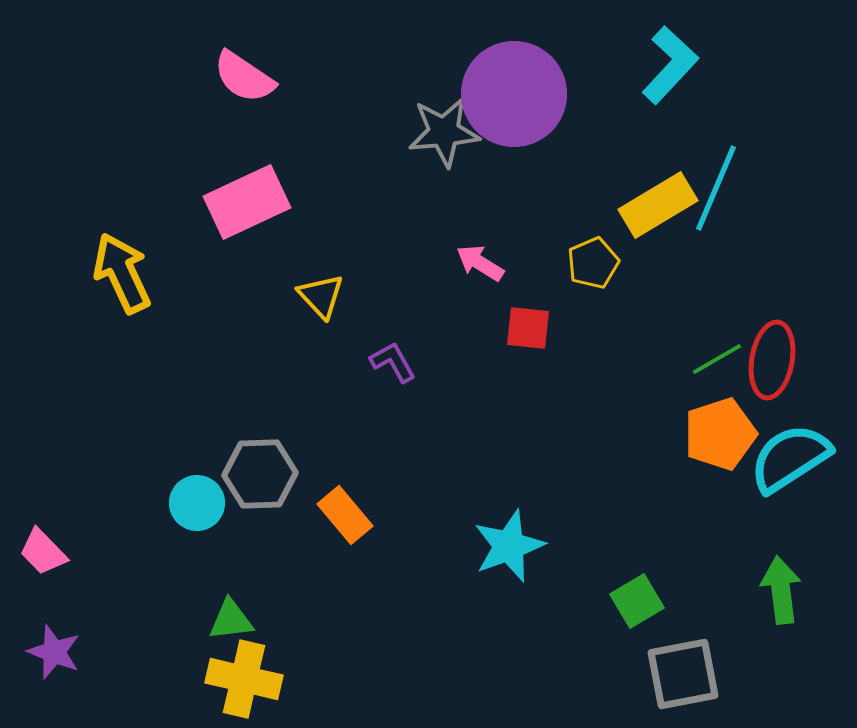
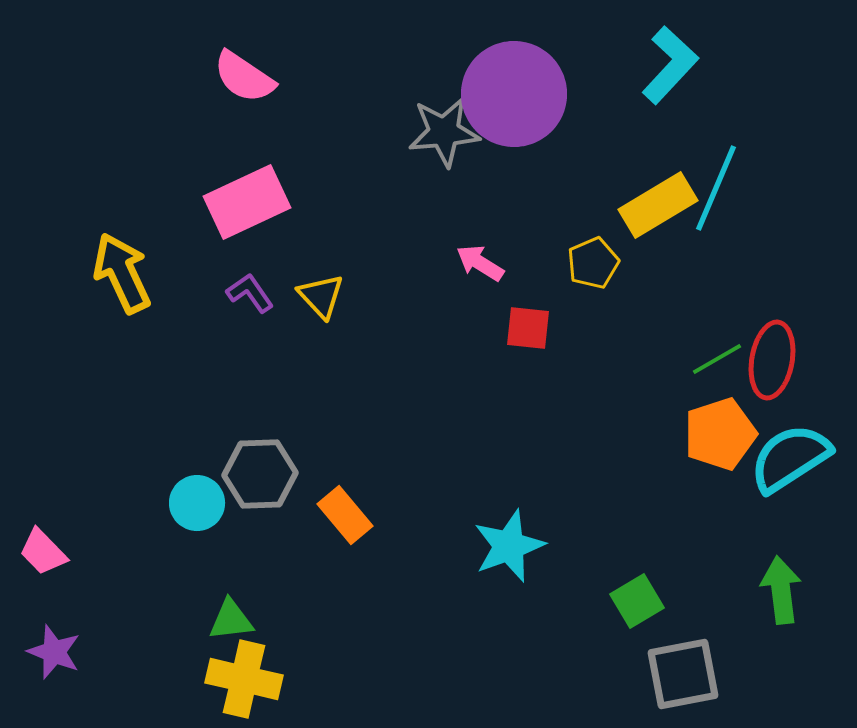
purple L-shape: moved 143 px left, 69 px up; rotated 6 degrees counterclockwise
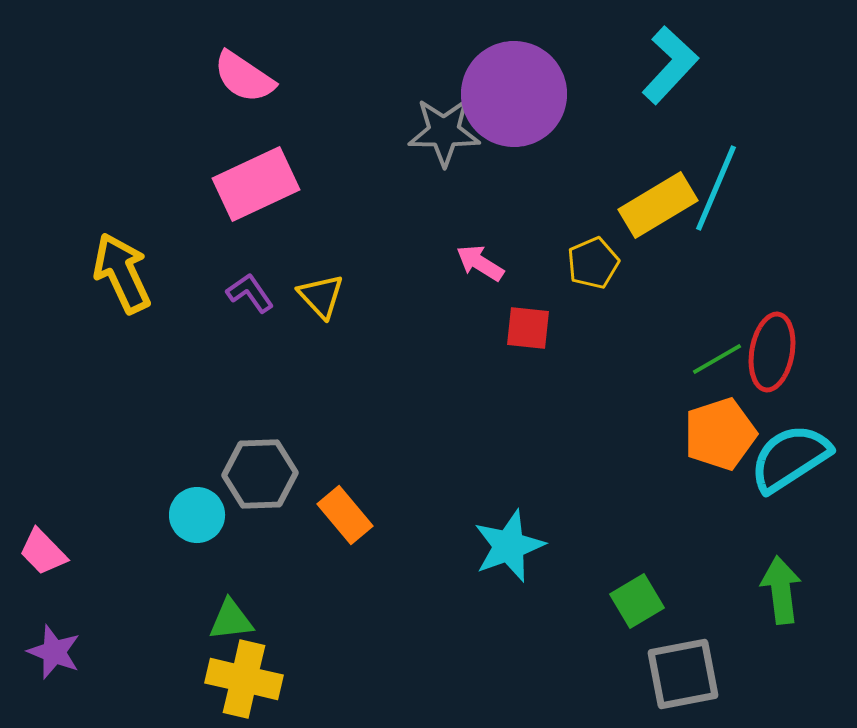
gray star: rotated 6 degrees clockwise
pink rectangle: moved 9 px right, 18 px up
red ellipse: moved 8 px up
cyan circle: moved 12 px down
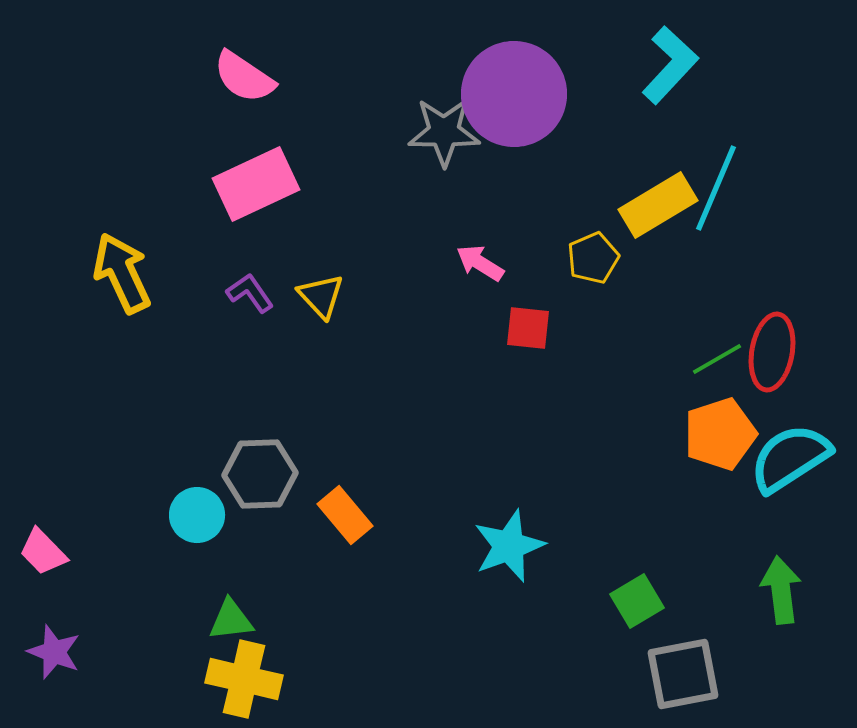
yellow pentagon: moved 5 px up
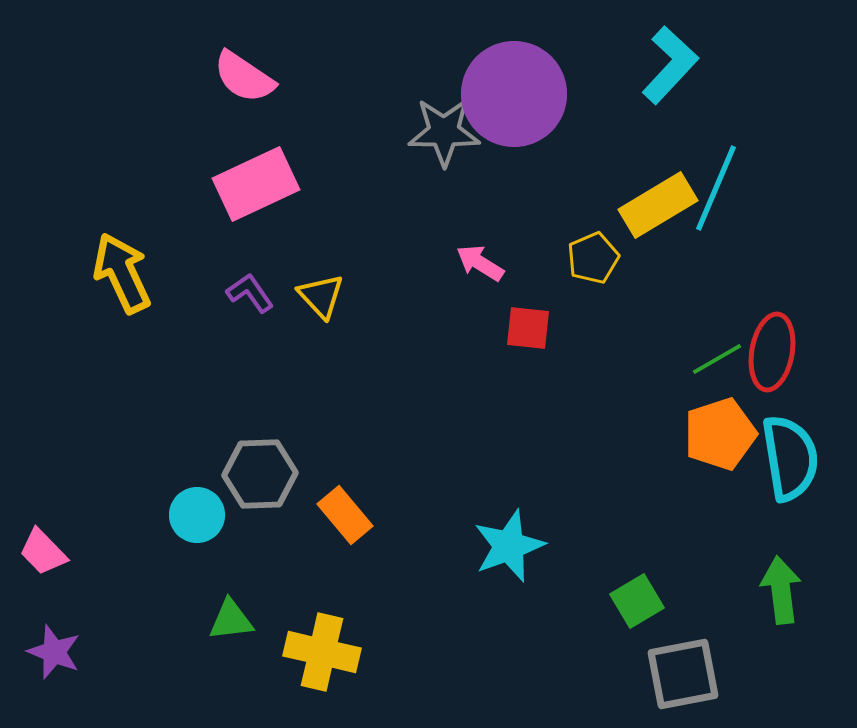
cyan semicircle: rotated 114 degrees clockwise
yellow cross: moved 78 px right, 27 px up
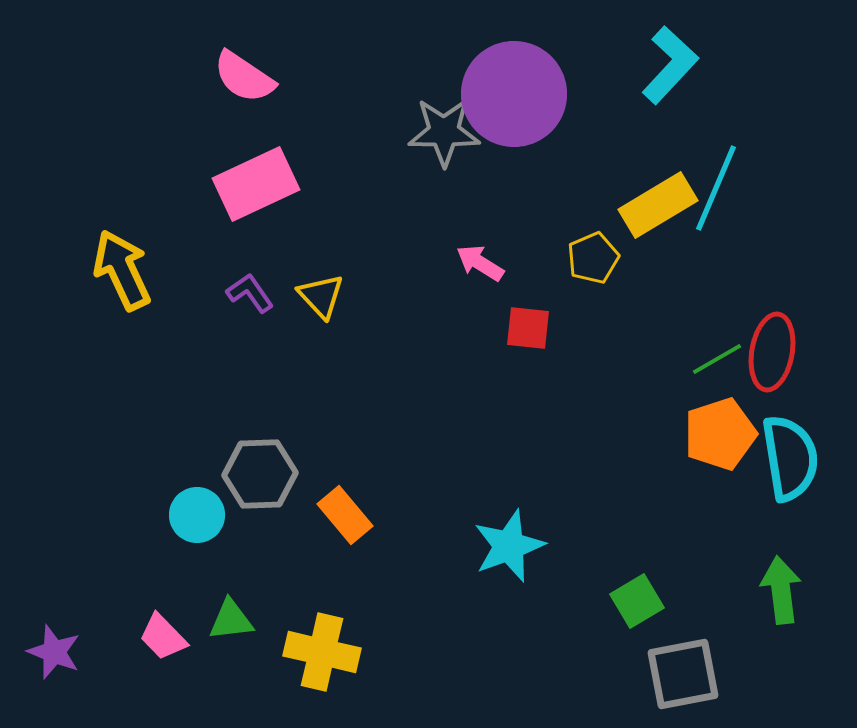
yellow arrow: moved 3 px up
pink trapezoid: moved 120 px right, 85 px down
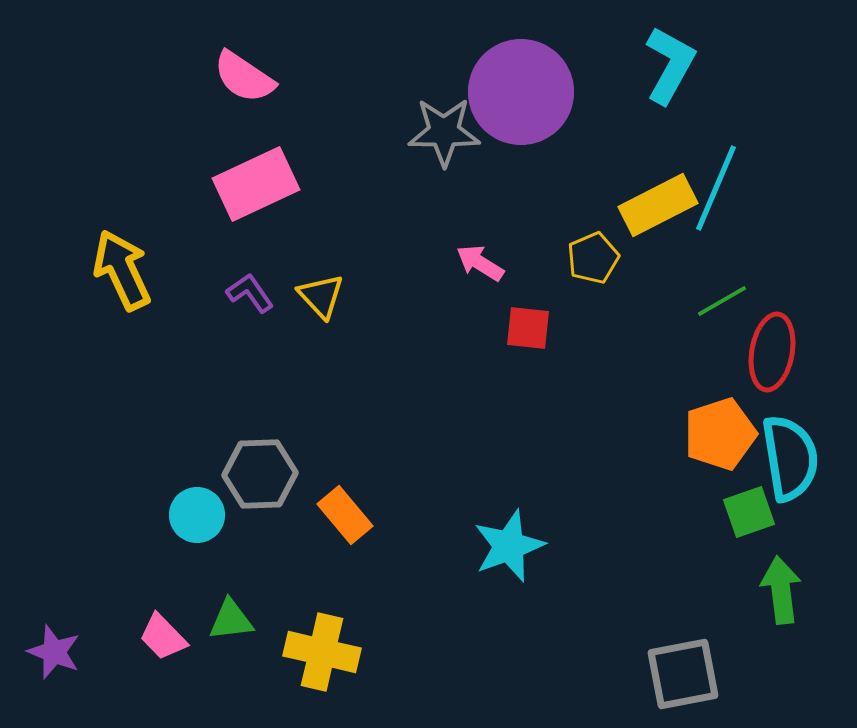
cyan L-shape: rotated 14 degrees counterclockwise
purple circle: moved 7 px right, 2 px up
yellow rectangle: rotated 4 degrees clockwise
green line: moved 5 px right, 58 px up
green square: moved 112 px right, 89 px up; rotated 12 degrees clockwise
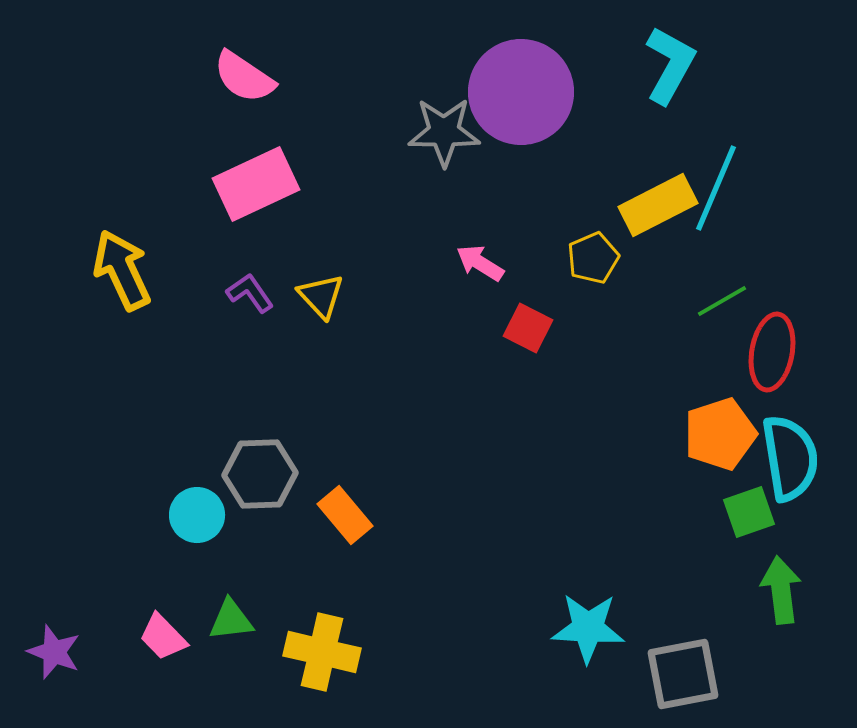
red square: rotated 21 degrees clockwise
cyan star: moved 79 px right, 82 px down; rotated 24 degrees clockwise
